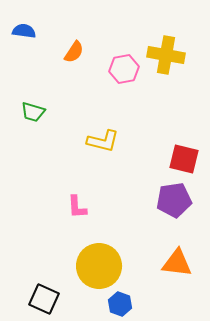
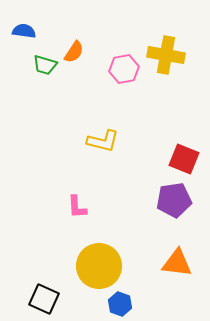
green trapezoid: moved 12 px right, 47 px up
red square: rotated 8 degrees clockwise
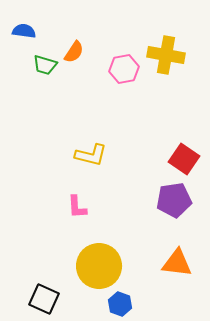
yellow L-shape: moved 12 px left, 14 px down
red square: rotated 12 degrees clockwise
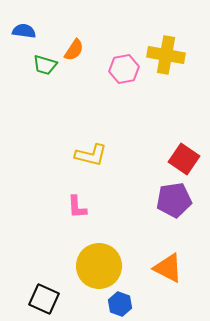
orange semicircle: moved 2 px up
orange triangle: moved 9 px left, 5 px down; rotated 20 degrees clockwise
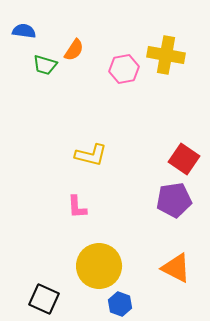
orange triangle: moved 8 px right
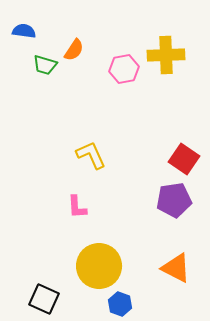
yellow cross: rotated 12 degrees counterclockwise
yellow L-shape: rotated 128 degrees counterclockwise
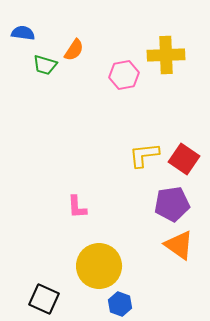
blue semicircle: moved 1 px left, 2 px down
pink hexagon: moved 6 px down
yellow L-shape: moved 53 px right; rotated 72 degrees counterclockwise
purple pentagon: moved 2 px left, 4 px down
orange triangle: moved 3 px right, 23 px up; rotated 8 degrees clockwise
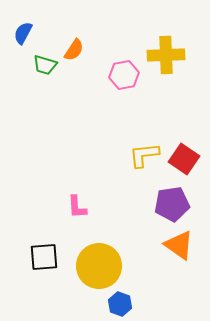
blue semicircle: rotated 70 degrees counterclockwise
black square: moved 42 px up; rotated 28 degrees counterclockwise
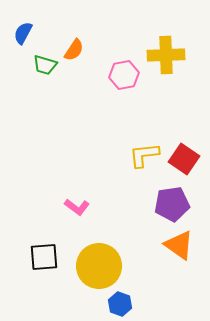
pink L-shape: rotated 50 degrees counterclockwise
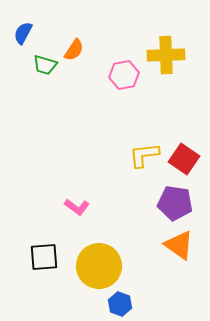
purple pentagon: moved 3 px right, 1 px up; rotated 16 degrees clockwise
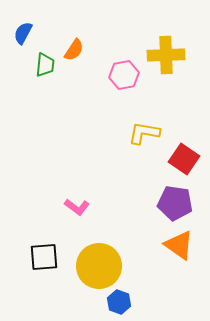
green trapezoid: rotated 100 degrees counterclockwise
yellow L-shape: moved 22 px up; rotated 16 degrees clockwise
blue hexagon: moved 1 px left, 2 px up
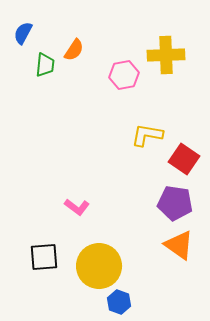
yellow L-shape: moved 3 px right, 2 px down
